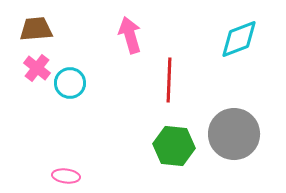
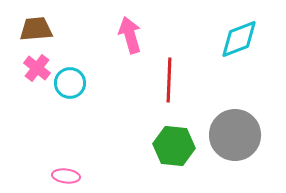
gray circle: moved 1 px right, 1 px down
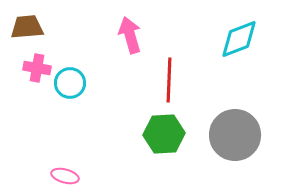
brown trapezoid: moved 9 px left, 2 px up
pink cross: rotated 28 degrees counterclockwise
green hexagon: moved 10 px left, 12 px up; rotated 9 degrees counterclockwise
pink ellipse: moved 1 px left; rotated 8 degrees clockwise
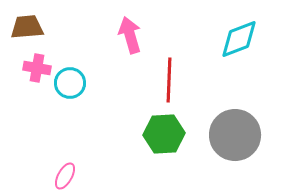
pink ellipse: rotated 76 degrees counterclockwise
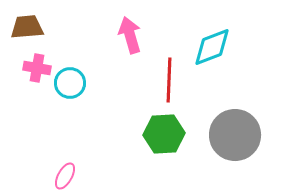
cyan diamond: moved 27 px left, 8 px down
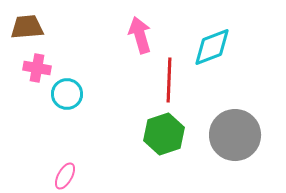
pink arrow: moved 10 px right
cyan circle: moved 3 px left, 11 px down
green hexagon: rotated 15 degrees counterclockwise
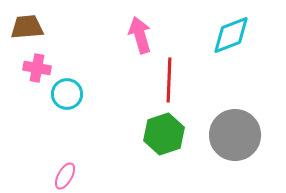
cyan diamond: moved 19 px right, 12 px up
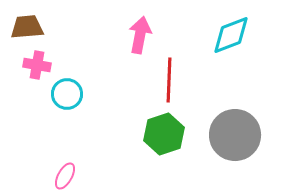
pink arrow: rotated 27 degrees clockwise
pink cross: moved 3 px up
